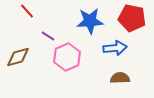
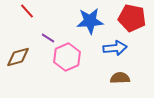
purple line: moved 2 px down
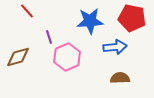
purple line: moved 1 px right, 1 px up; rotated 40 degrees clockwise
blue arrow: moved 1 px up
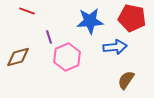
red line: rotated 28 degrees counterclockwise
brown semicircle: moved 6 px right, 2 px down; rotated 54 degrees counterclockwise
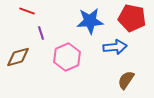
purple line: moved 8 px left, 4 px up
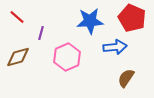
red line: moved 10 px left, 6 px down; rotated 21 degrees clockwise
red pentagon: rotated 12 degrees clockwise
purple line: rotated 32 degrees clockwise
brown semicircle: moved 2 px up
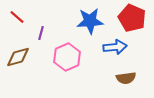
brown semicircle: rotated 132 degrees counterclockwise
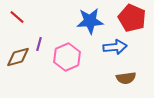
purple line: moved 2 px left, 11 px down
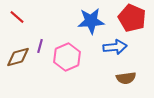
blue star: moved 1 px right
purple line: moved 1 px right, 2 px down
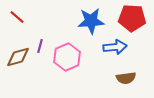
red pentagon: rotated 20 degrees counterclockwise
